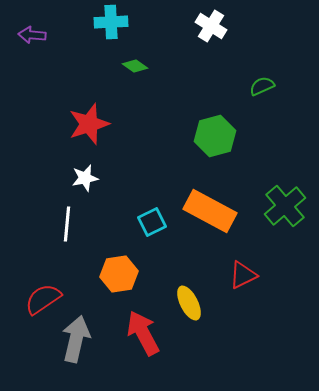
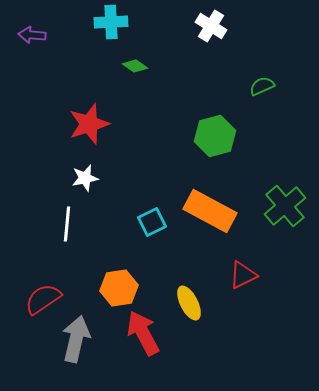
orange hexagon: moved 14 px down
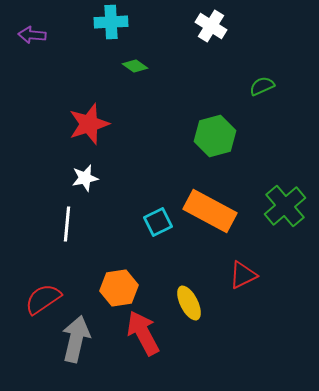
cyan square: moved 6 px right
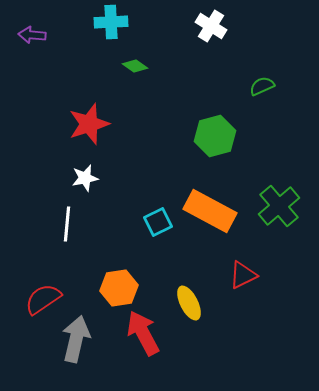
green cross: moved 6 px left
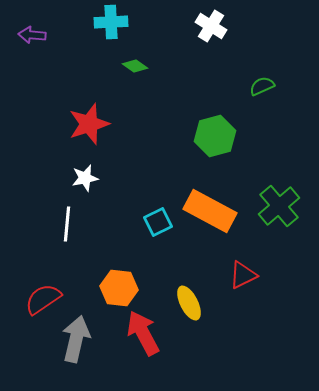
orange hexagon: rotated 15 degrees clockwise
